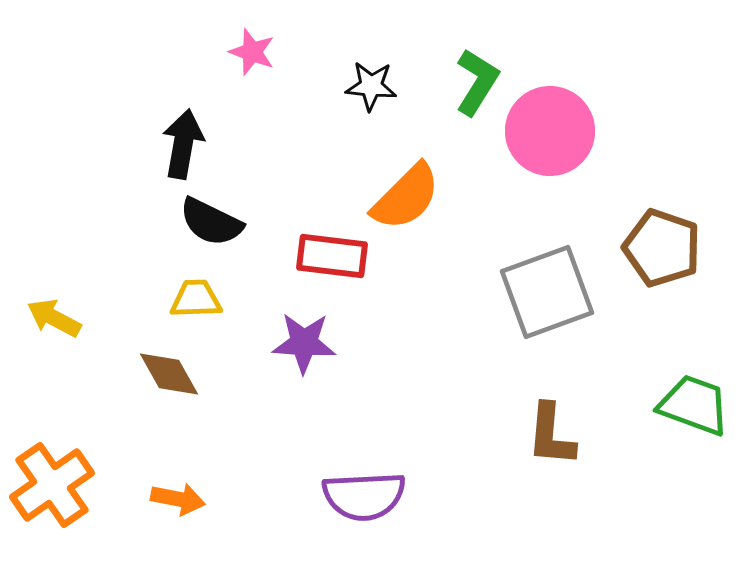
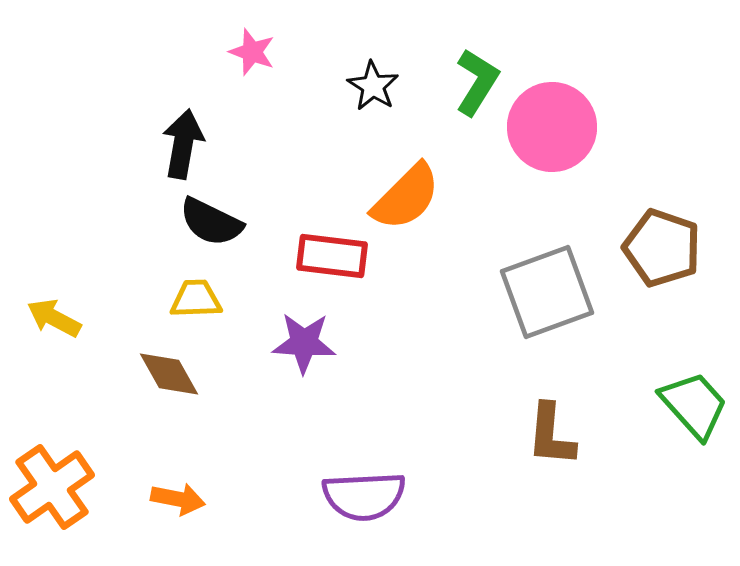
black star: moved 2 px right; rotated 27 degrees clockwise
pink circle: moved 2 px right, 4 px up
green trapezoid: rotated 28 degrees clockwise
orange cross: moved 2 px down
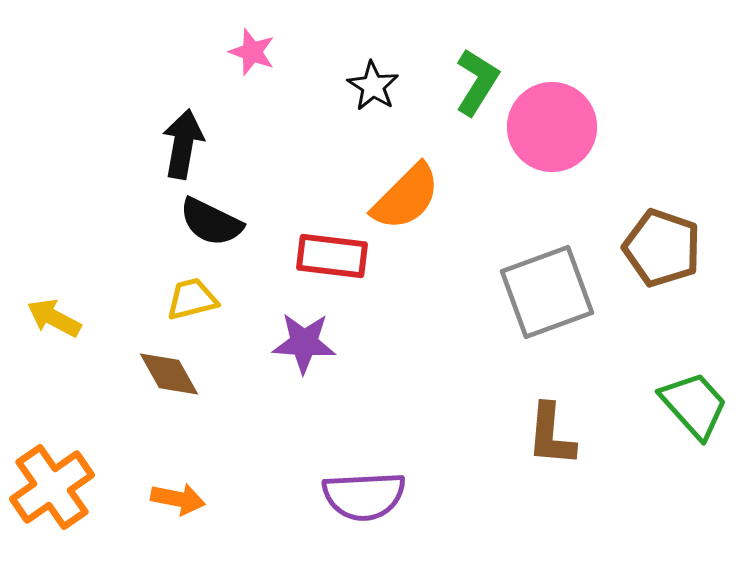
yellow trapezoid: moved 4 px left; rotated 12 degrees counterclockwise
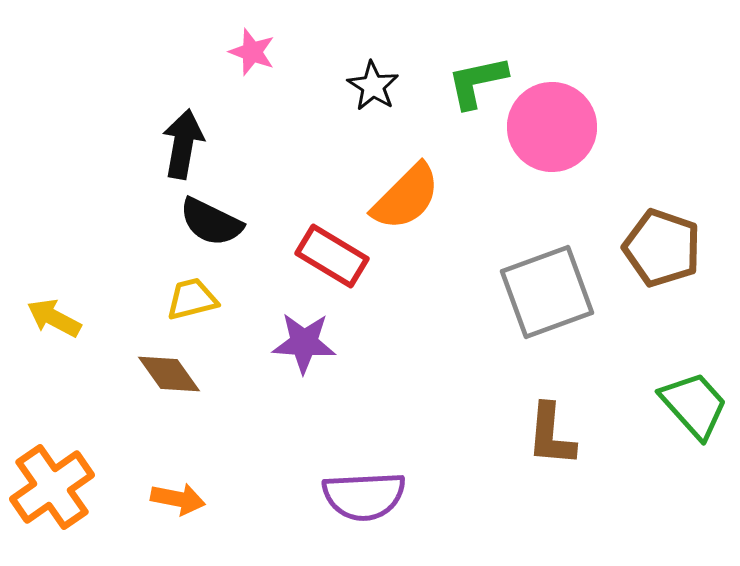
green L-shape: rotated 134 degrees counterclockwise
red rectangle: rotated 24 degrees clockwise
brown diamond: rotated 6 degrees counterclockwise
